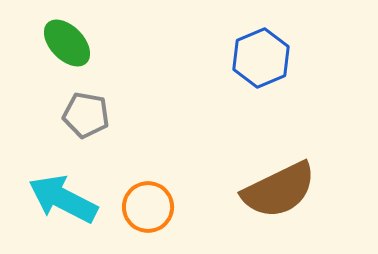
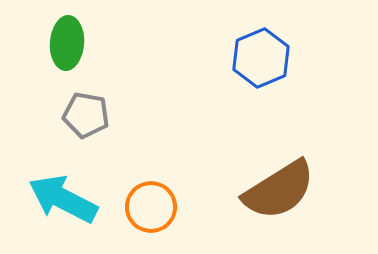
green ellipse: rotated 48 degrees clockwise
brown semicircle: rotated 6 degrees counterclockwise
orange circle: moved 3 px right
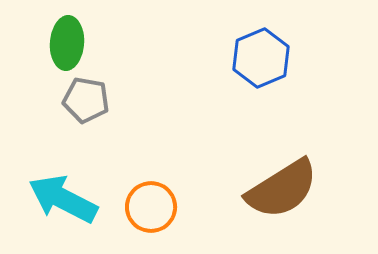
gray pentagon: moved 15 px up
brown semicircle: moved 3 px right, 1 px up
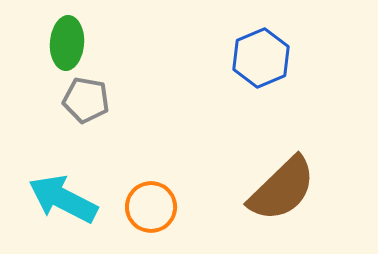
brown semicircle: rotated 12 degrees counterclockwise
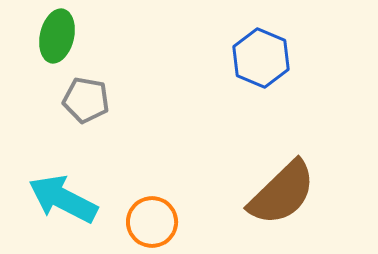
green ellipse: moved 10 px left, 7 px up; rotated 9 degrees clockwise
blue hexagon: rotated 14 degrees counterclockwise
brown semicircle: moved 4 px down
orange circle: moved 1 px right, 15 px down
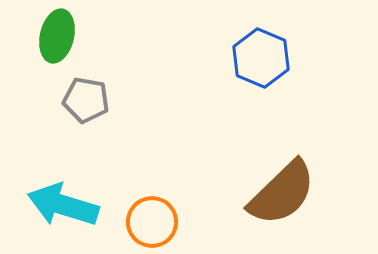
cyan arrow: moved 6 px down; rotated 10 degrees counterclockwise
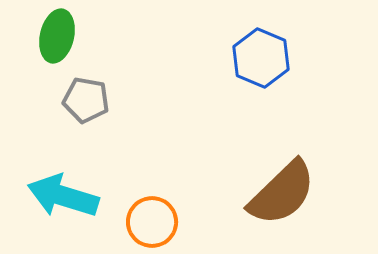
cyan arrow: moved 9 px up
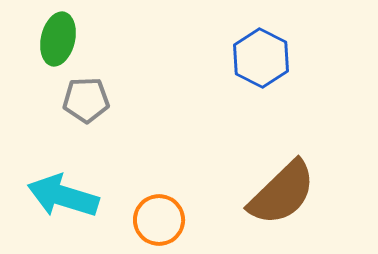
green ellipse: moved 1 px right, 3 px down
blue hexagon: rotated 4 degrees clockwise
gray pentagon: rotated 12 degrees counterclockwise
orange circle: moved 7 px right, 2 px up
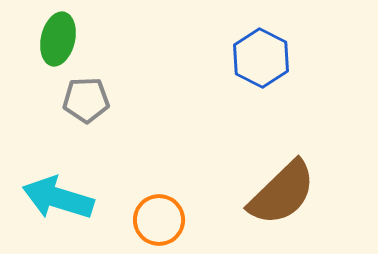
cyan arrow: moved 5 px left, 2 px down
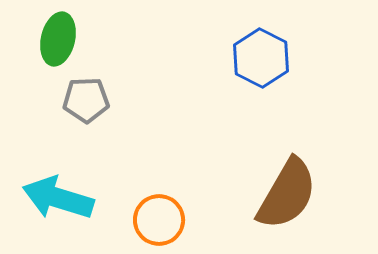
brown semicircle: moved 5 px right, 1 px down; rotated 16 degrees counterclockwise
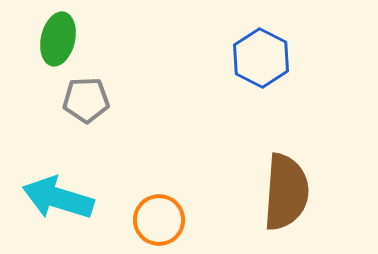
brown semicircle: moved 1 px left, 2 px up; rotated 26 degrees counterclockwise
